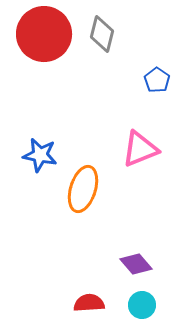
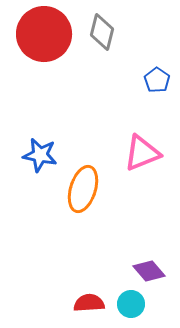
gray diamond: moved 2 px up
pink triangle: moved 2 px right, 4 px down
purple diamond: moved 13 px right, 7 px down
cyan circle: moved 11 px left, 1 px up
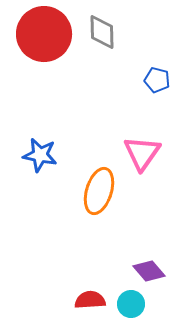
gray diamond: rotated 15 degrees counterclockwise
blue pentagon: rotated 20 degrees counterclockwise
pink triangle: rotated 33 degrees counterclockwise
orange ellipse: moved 16 px right, 2 px down
red semicircle: moved 1 px right, 3 px up
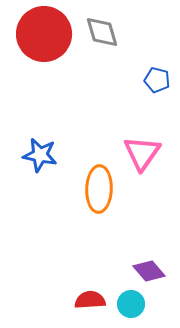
gray diamond: rotated 15 degrees counterclockwise
orange ellipse: moved 2 px up; rotated 15 degrees counterclockwise
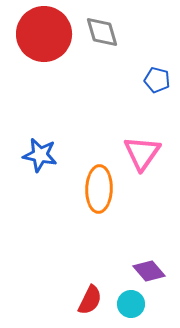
red semicircle: rotated 120 degrees clockwise
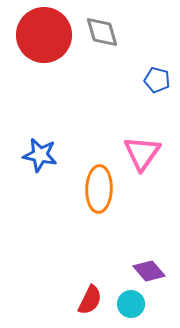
red circle: moved 1 px down
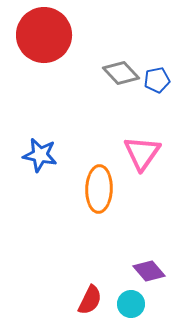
gray diamond: moved 19 px right, 41 px down; rotated 27 degrees counterclockwise
blue pentagon: rotated 25 degrees counterclockwise
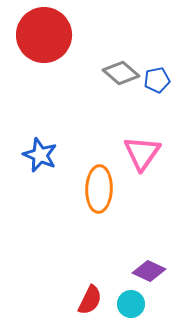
gray diamond: rotated 6 degrees counterclockwise
blue star: rotated 12 degrees clockwise
purple diamond: rotated 24 degrees counterclockwise
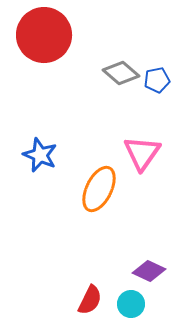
orange ellipse: rotated 24 degrees clockwise
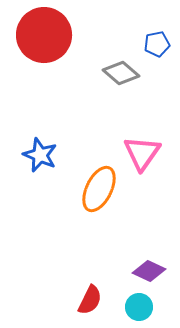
blue pentagon: moved 36 px up
cyan circle: moved 8 px right, 3 px down
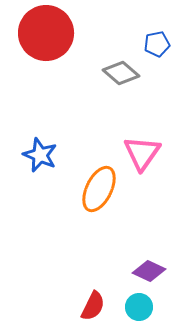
red circle: moved 2 px right, 2 px up
red semicircle: moved 3 px right, 6 px down
